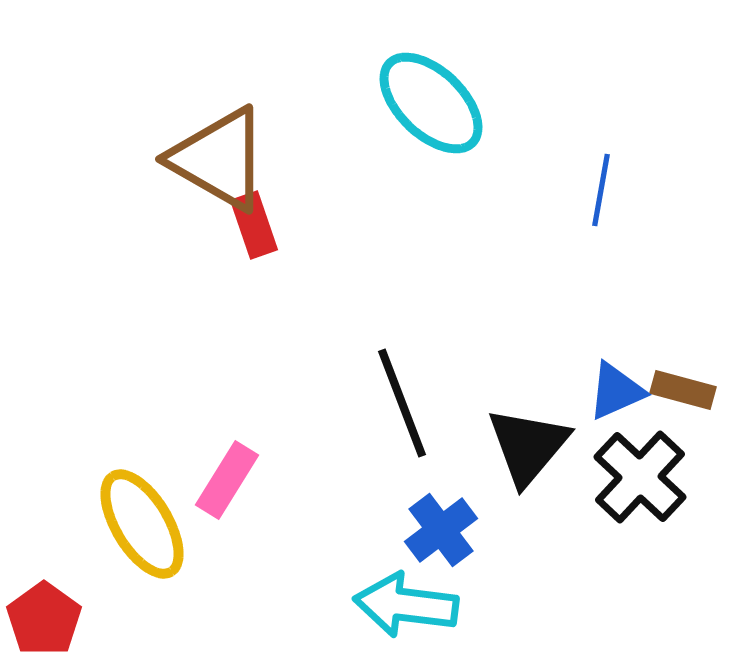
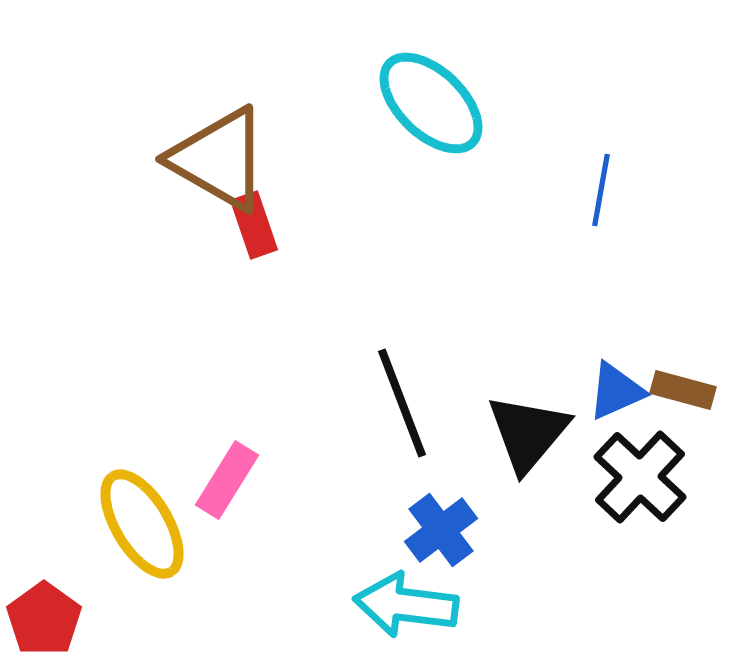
black triangle: moved 13 px up
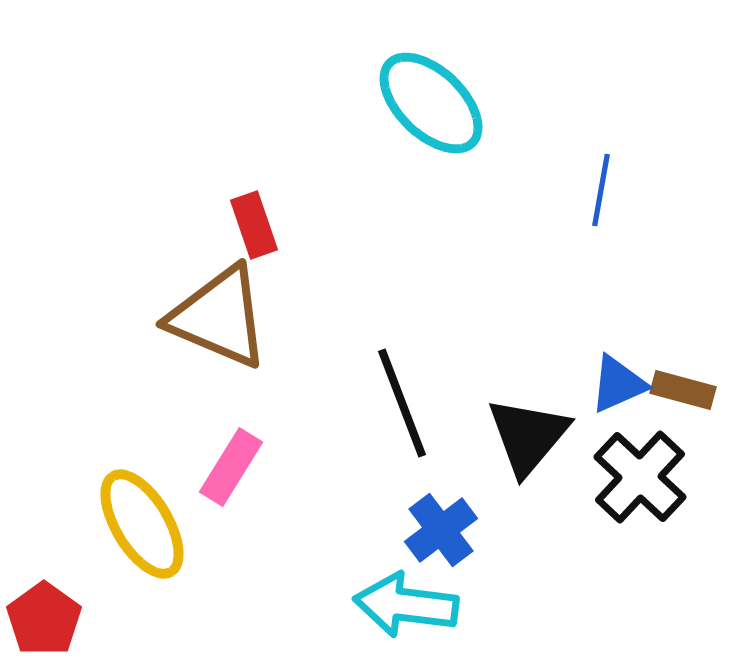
brown triangle: moved 158 px down; rotated 7 degrees counterclockwise
blue triangle: moved 2 px right, 7 px up
black triangle: moved 3 px down
pink rectangle: moved 4 px right, 13 px up
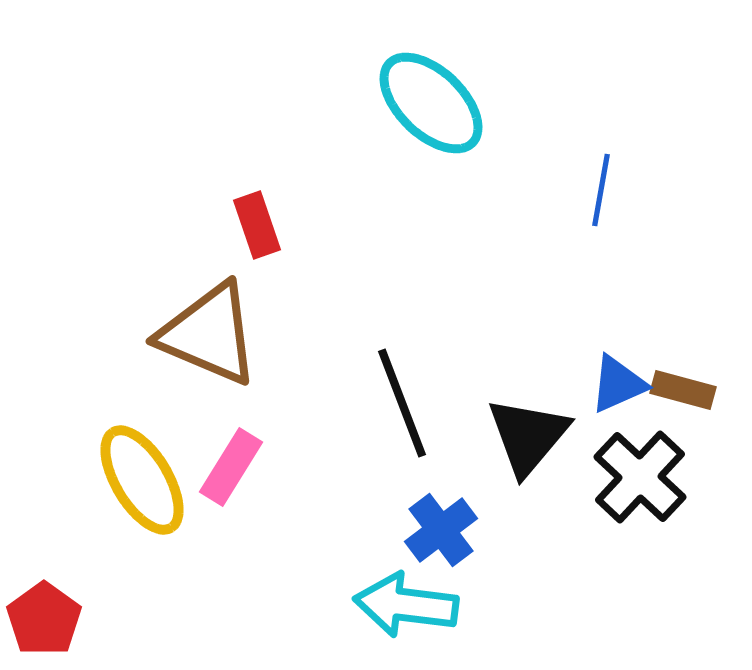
red rectangle: moved 3 px right
brown triangle: moved 10 px left, 17 px down
yellow ellipse: moved 44 px up
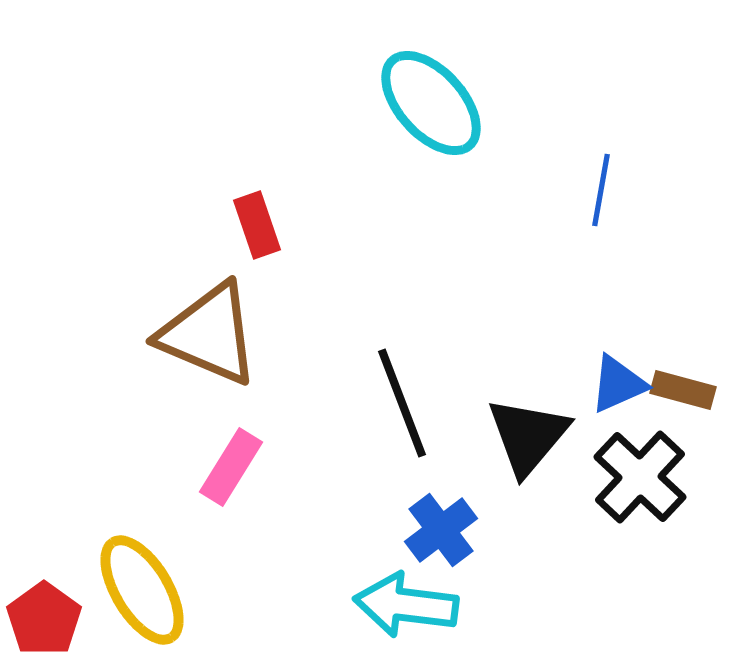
cyan ellipse: rotated 4 degrees clockwise
yellow ellipse: moved 110 px down
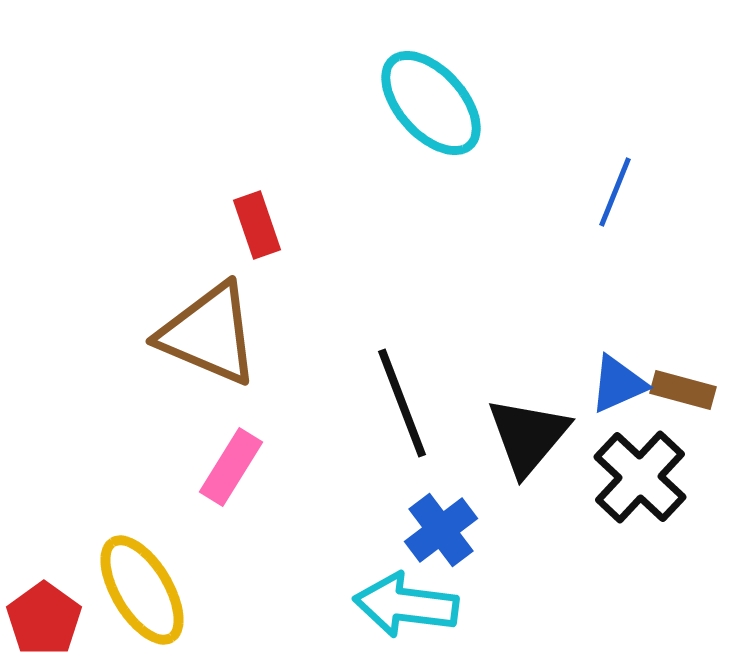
blue line: moved 14 px right, 2 px down; rotated 12 degrees clockwise
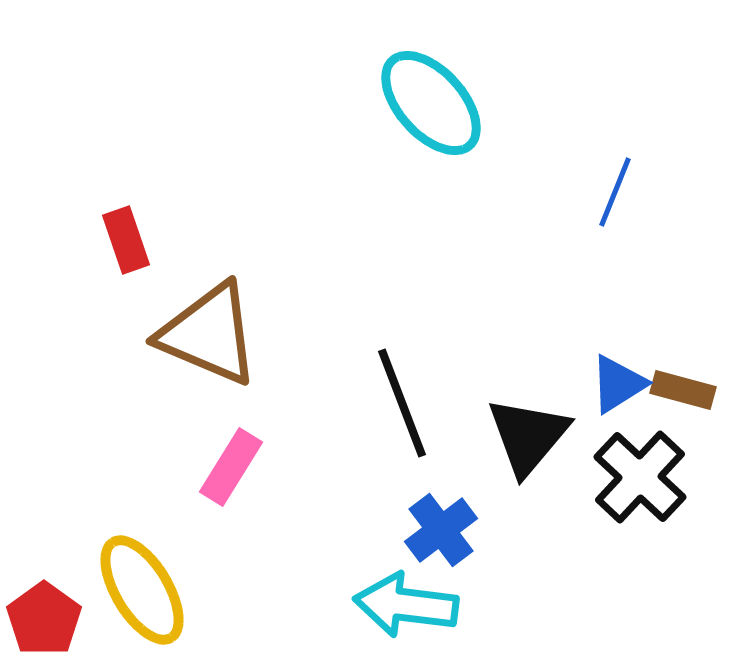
red rectangle: moved 131 px left, 15 px down
blue triangle: rotated 8 degrees counterclockwise
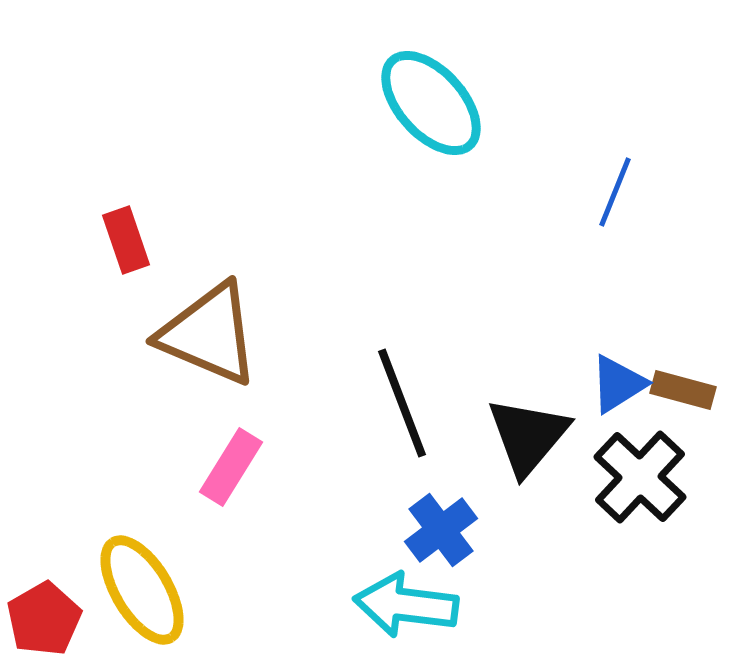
red pentagon: rotated 6 degrees clockwise
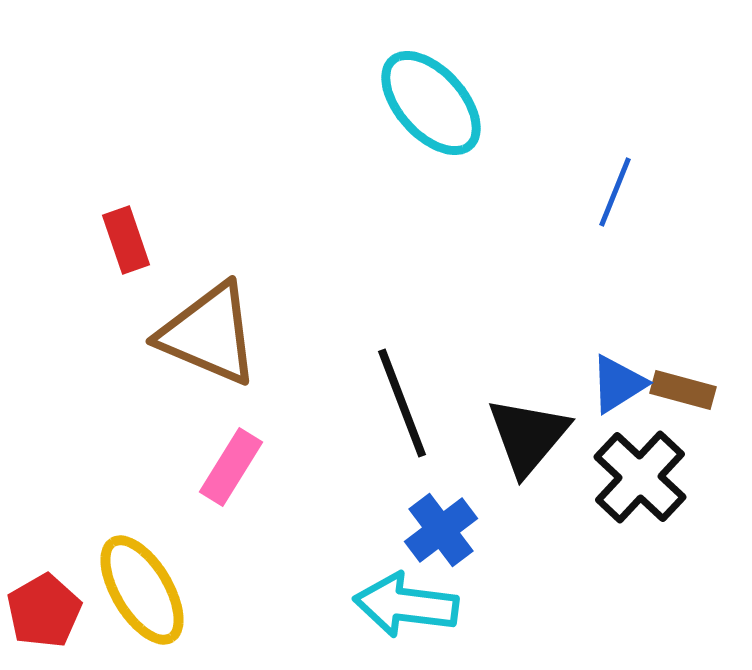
red pentagon: moved 8 px up
